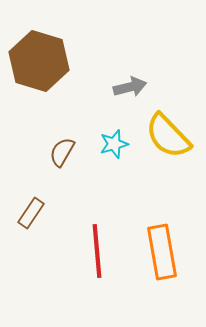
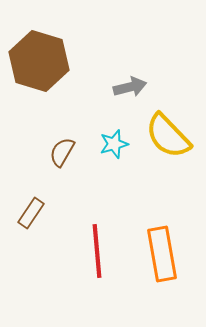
orange rectangle: moved 2 px down
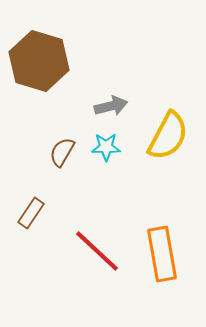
gray arrow: moved 19 px left, 19 px down
yellow semicircle: rotated 108 degrees counterclockwise
cyan star: moved 8 px left, 3 px down; rotated 16 degrees clockwise
red line: rotated 42 degrees counterclockwise
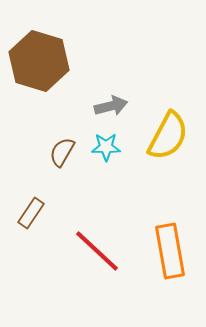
orange rectangle: moved 8 px right, 3 px up
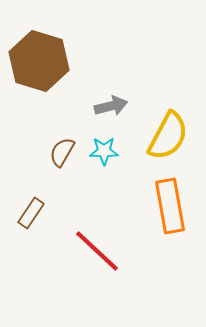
cyan star: moved 2 px left, 4 px down
orange rectangle: moved 45 px up
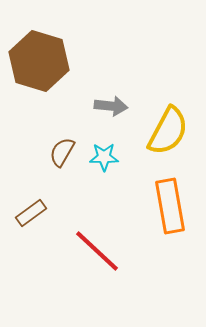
gray arrow: rotated 20 degrees clockwise
yellow semicircle: moved 5 px up
cyan star: moved 6 px down
brown rectangle: rotated 20 degrees clockwise
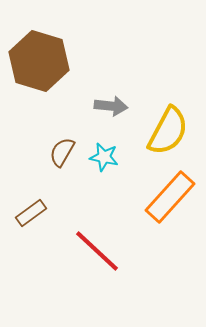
cyan star: rotated 12 degrees clockwise
orange rectangle: moved 9 px up; rotated 52 degrees clockwise
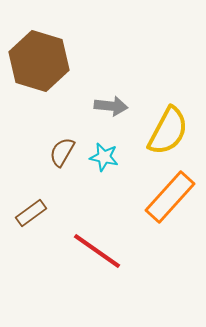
red line: rotated 8 degrees counterclockwise
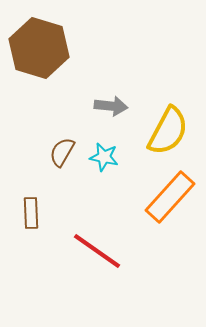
brown hexagon: moved 13 px up
brown rectangle: rotated 56 degrees counterclockwise
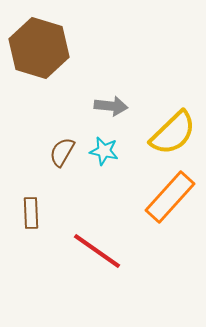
yellow semicircle: moved 5 px right, 2 px down; rotated 18 degrees clockwise
cyan star: moved 6 px up
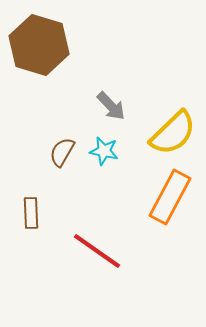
brown hexagon: moved 3 px up
gray arrow: rotated 40 degrees clockwise
orange rectangle: rotated 14 degrees counterclockwise
